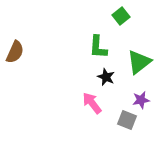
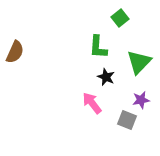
green square: moved 1 px left, 2 px down
green triangle: rotated 8 degrees counterclockwise
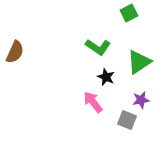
green square: moved 9 px right, 5 px up; rotated 12 degrees clockwise
green L-shape: rotated 60 degrees counterclockwise
green triangle: rotated 12 degrees clockwise
pink arrow: moved 1 px right, 1 px up
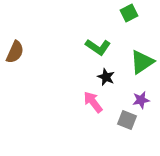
green triangle: moved 3 px right
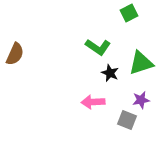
brown semicircle: moved 2 px down
green triangle: moved 1 px left, 1 px down; rotated 16 degrees clockwise
black star: moved 4 px right, 4 px up
pink arrow: rotated 55 degrees counterclockwise
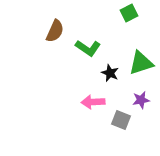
green L-shape: moved 10 px left, 1 px down
brown semicircle: moved 40 px right, 23 px up
gray square: moved 6 px left
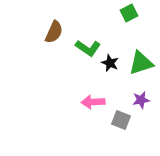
brown semicircle: moved 1 px left, 1 px down
black star: moved 10 px up
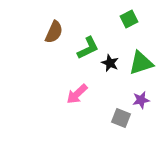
green square: moved 6 px down
green L-shape: rotated 60 degrees counterclockwise
pink arrow: moved 16 px left, 8 px up; rotated 40 degrees counterclockwise
gray square: moved 2 px up
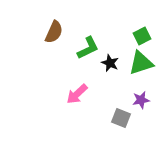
green square: moved 13 px right, 17 px down
